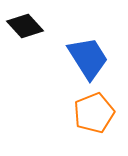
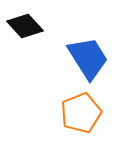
orange pentagon: moved 13 px left
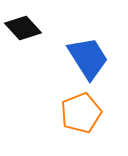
black diamond: moved 2 px left, 2 px down
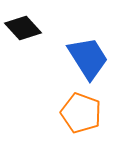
orange pentagon: rotated 30 degrees counterclockwise
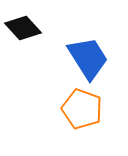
orange pentagon: moved 1 px right, 4 px up
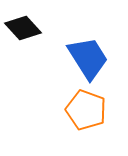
orange pentagon: moved 4 px right, 1 px down
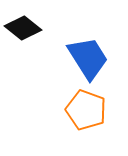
black diamond: rotated 9 degrees counterclockwise
